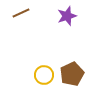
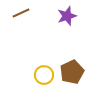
brown pentagon: moved 2 px up
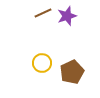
brown line: moved 22 px right
yellow circle: moved 2 px left, 12 px up
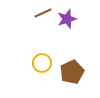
purple star: moved 3 px down
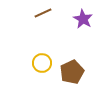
purple star: moved 16 px right; rotated 24 degrees counterclockwise
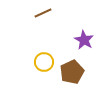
purple star: moved 1 px right, 21 px down
yellow circle: moved 2 px right, 1 px up
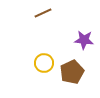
purple star: rotated 24 degrees counterclockwise
yellow circle: moved 1 px down
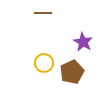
brown line: rotated 24 degrees clockwise
purple star: moved 1 px left, 2 px down; rotated 24 degrees clockwise
